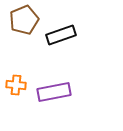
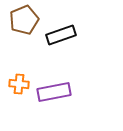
orange cross: moved 3 px right, 1 px up
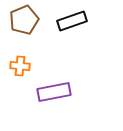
black rectangle: moved 11 px right, 14 px up
orange cross: moved 1 px right, 18 px up
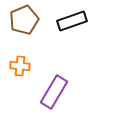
purple rectangle: rotated 48 degrees counterclockwise
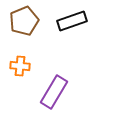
brown pentagon: moved 1 px down
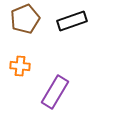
brown pentagon: moved 1 px right, 2 px up
purple rectangle: moved 1 px right
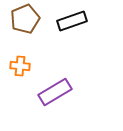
purple rectangle: rotated 28 degrees clockwise
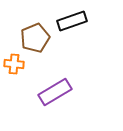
brown pentagon: moved 10 px right, 19 px down
orange cross: moved 6 px left, 2 px up
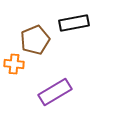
black rectangle: moved 2 px right, 2 px down; rotated 8 degrees clockwise
brown pentagon: moved 2 px down
